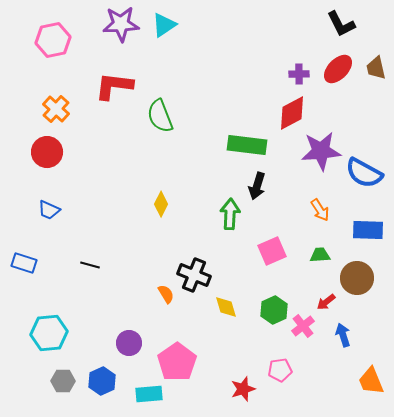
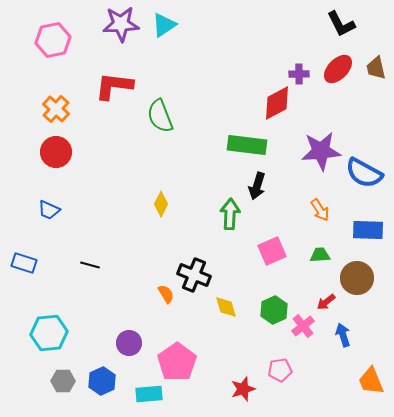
red diamond at (292, 113): moved 15 px left, 10 px up
red circle at (47, 152): moved 9 px right
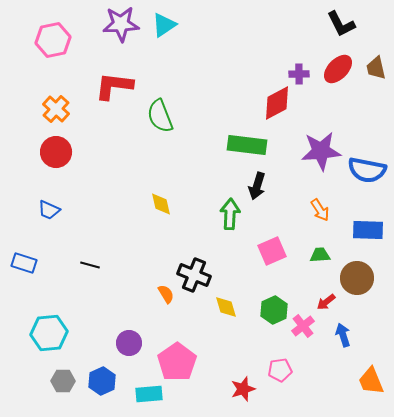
blue semicircle at (364, 173): moved 3 px right, 3 px up; rotated 18 degrees counterclockwise
yellow diamond at (161, 204): rotated 40 degrees counterclockwise
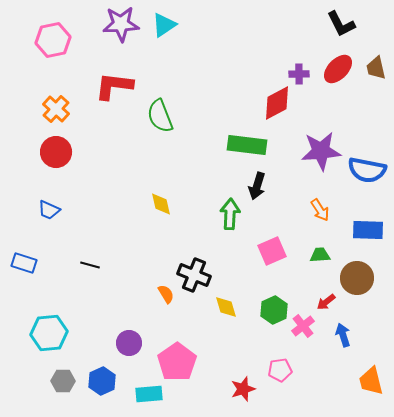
orange trapezoid at (371, 381): rotated 8 degrees clockwise
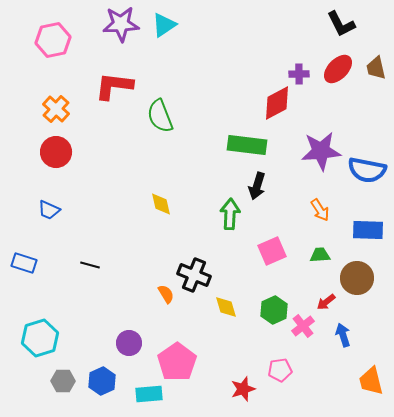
cyan hexagon at (49, 333): moved 9 px left, 5 px down; rotated 12 degrees counterclockwise
